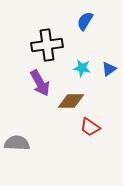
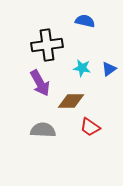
blue semicircle: rotated 72 degrees clockwise
gray semicircle: moved 26 px right, 13 px up
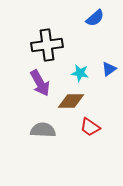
blue semicircle: moved 10 px right, 3 px up; rotated 126 degrees clockwise
cyan star: moved 2 px left, 5 px down
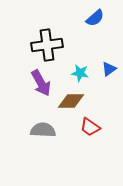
purple arrow: moved 1 px right
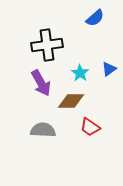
cyan star: rotated 24 degrees clockwise
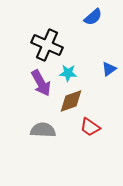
blue semicircle: moved 2 px left, 1 px up
black cross: rotated 32 degrees clockwise
cyan star: moved 12 px left; rotated 30 degrees counterclockwise
brown diamond: rotated 20 degrees counterclockwise
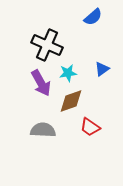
blue triangle: moved 7 px left
cyan star: rotated 12 degrees counterclockwise
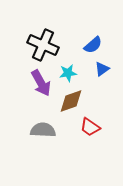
blue semicircle: moved 28 px down
black cross: moved 4 px left
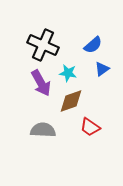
cyan star: rotated 18 degrees clockwise
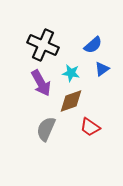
cyan star: moved 3 px right
gray semicircle: moved 3 px right, 1 px up; rotated 70 degrees counterclockwise
